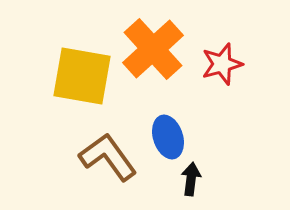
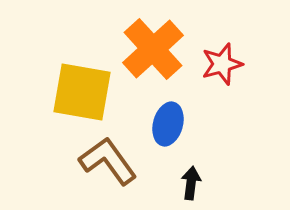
yellow square: moved 16 px down
blue ellipse: moved 13 px up; rotated 33 degrees clockwise
brown L-shape: moved 4 px down
black arrow: moved 4 px down
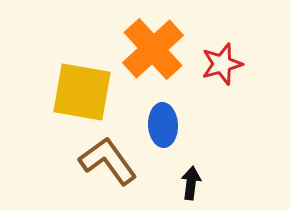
blue ellipse: moved 5 px left, 1 px down; rotated 18 degrees counterclockwise
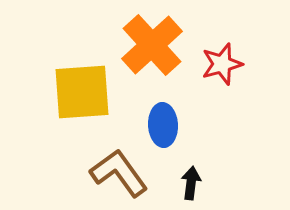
orange cross: moved 1 px left, 4 px up
yellow square: rotated 14 degrees counterclockwise
brown L-shape: moved 11 px right, 12 px down
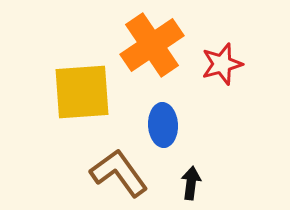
orange cross: rotated 8 degrees clockwise
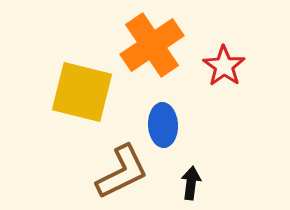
red star: moved 2 px right, 2 px down; rotated 21 degrees counterclockwise
yellow square: rotated 18 degrees clockwise
brown L-shape: moved 3 px right, 1 px up; rotated 100 degrees clockwise
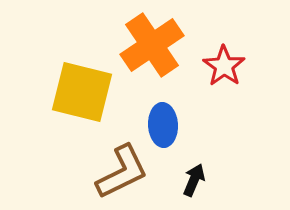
black arrow: moved 3 px right, 3 px up; rotated 16 degrees clockwise
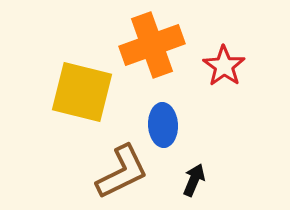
orange cross: rotated 14 degrees clockwise
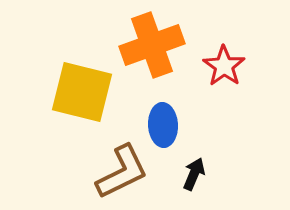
black arrow: moved 6 px up
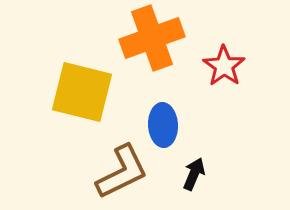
orange cross: moved 7 px up
